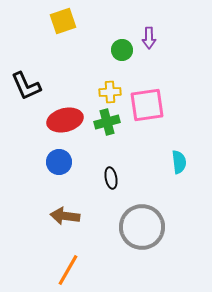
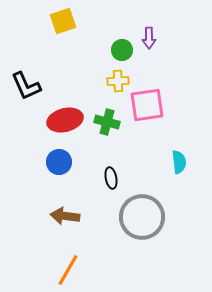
yellow cross: moved 8 px right, 11 px up
green cross: rotated 30 degrees clockwise
gray circle: moved 10 px up
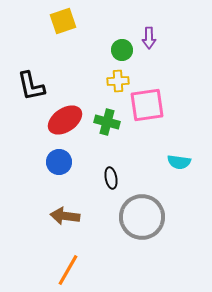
black L-shape: moved 5 px right; rotated 12 degrees clockwise
red ellipse: rotated 20 degrees counterclockwise
cyan semicircle: rotated 105 degrees clockwise
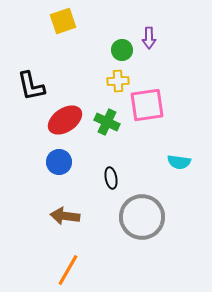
green cross: rotated 10 degrees clockwise
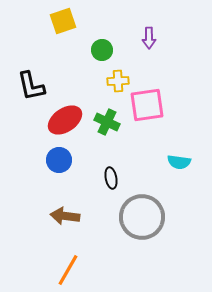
green circle: moved 20 px left
blue circle: moved 2 px up
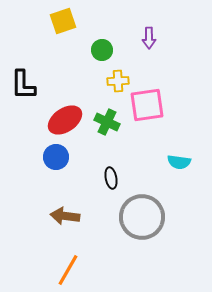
black L-shape: moved 8 px left, 1 px up; rotated 12 degrees clockwise
blue circle: moved 3 px left, 3 px up
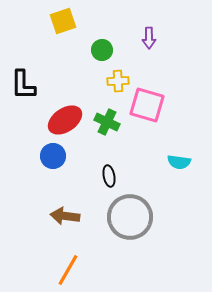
pink square: rotated 24 degrees clockwise
blue circle: moved 3 px left, 1 px up
black ellipse: moved 2 px left, 2 px up
gray circle: moved 12 px left
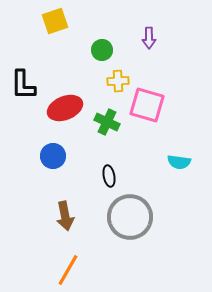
yellow square: moved 8 px left
red ellipse: moved 12 px up; rotated 12 degrees clockwise
brown arrow: rotated 108 degrees counterclockwise
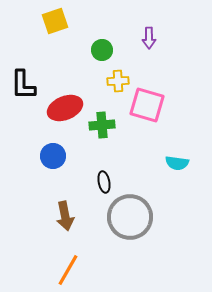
green cross: moved 5 px left, 3 px down; rotated 30 degrees counterclockwise
cyan semicircle: moved 2 px left, 1 px down
black ellipse: moved 5 px left, 6 px down
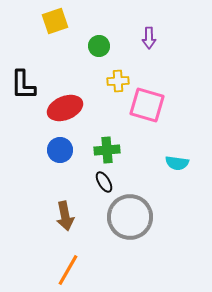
green circle: moved 3 px left, 4 px up
green cross: moved 5 px right, 25 px down
blue circle: moved 7 px right, 6 px up
black ellipse: rotated 20 degrees counterclockwise
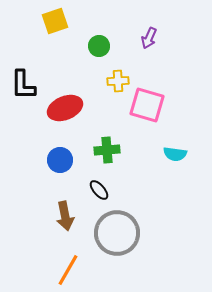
purple arrow: rotated 25 degrees clockwise
blue circle: moved 10 px down
cyan semicircle: moved 2 px left, 9 px up
black ellipse: moved 5 px left, 8 px down; rotated 10 degrees counterclockwise
gray circle: moved 13 px left, 16 px down
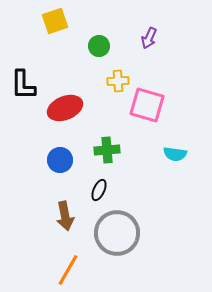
black ellipse: rotated 65 degrees clockwise
